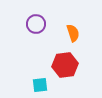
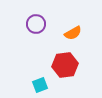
orange semicircle: rotated 78 degrees clockwise
cyan square: rotated 14 degrees counterclockwise
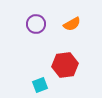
orange semicircle: moved 1 px left, 9 px up
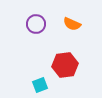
orange semicircle: rotated 54 degrees clockwise
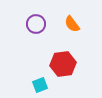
orange semicircle: rotated 30 degrees clockwise
red hexagon: moved 2 px left, 1 px up
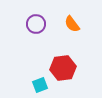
red hexagon: moved 4 px down
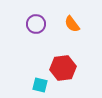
cyan square: rotated 35 degrees clockwise
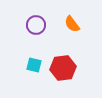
purple circle: moved 1 px down
cyan square: moved 6 px left, 20 px up
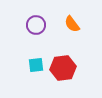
cyan square: moved 2 px right; rotated 21 degrees counterclockwise
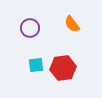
purple circle: moved 6 px left, 3 px down
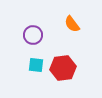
purple circle: moved 3 px right, 7 px down
cyan square: rotated 14 degrees clockwise
